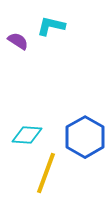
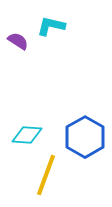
yellow line: moved 2 px down
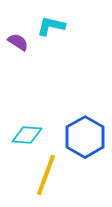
purple semicircle: moved 1 px down
